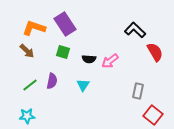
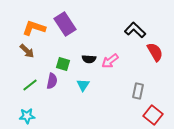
green square: moved 12 px down
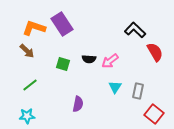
purple rectangle: moved 3 px left
purple semicircle: moved 26 px right, 23 px down
cyan triangle: moved 32 px right, 2 px down
red square: moved 1 px right, 1 px up
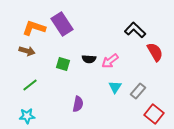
brown arrow: rotated 28 degrees counterclockwise
gray rectangle: rotated 28 degrees clockwise
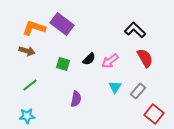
purple rectangle: rotated 20 degrees counterclockwise
red semicircle: moved 10 px left, 6 px down
black semicircle: rotated 48 degrees counterclockwise
purple semicircle: moved 2 px left, 5 px up
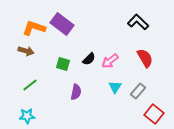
black L-shape: moved 3 px right, 8 px up
brown arrow: moved 1 px left
purple semicircle: moved 7 px up
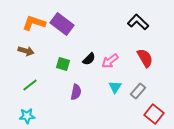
orange L-shape: moved 5 px up
